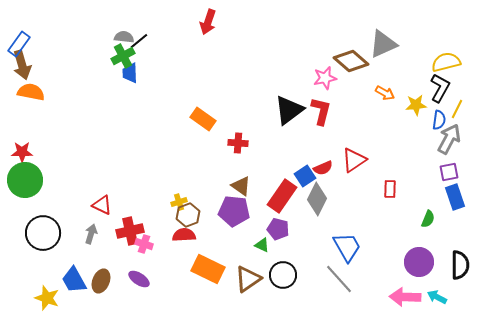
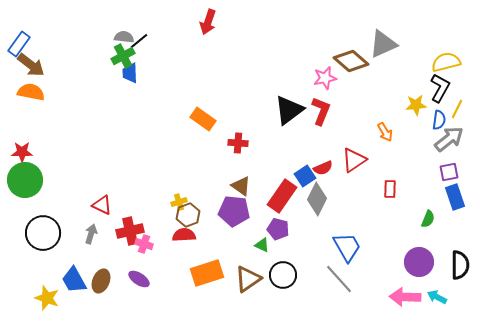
brown arrow at (22, 65): moved 9 px right; rotated 36 degrees counterclockwise
orange arrow at (385, 93): moved 39 px down; rotated 30 degrees clockwise
red L-shape at (321, 111): rotated 8 degrees clockwise
gray arrow at (449, 139): rotated 24 degrees clockwise
orange rectangle at (208, 269): moved 1 px left, 4 px down; rotated 44 degrees counterclockwise
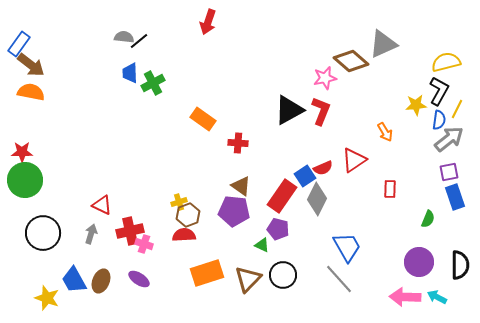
green cross at (123, 56): moved 30 px right, 27 px down
black L-shape at (440, 88): moved 1 px left, 3 px down
black triangle at (289, 110): rotated 8 degrees clockwise
brown triangle at (248, 279): rotated 12 degrees counterclockwise
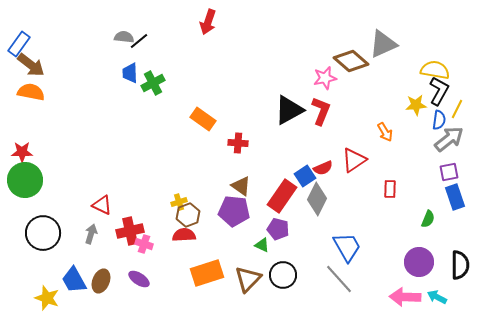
yellow semicircle at (446, 62): moved 11 px left, 8 px down; rotated 24 degrees clockwise
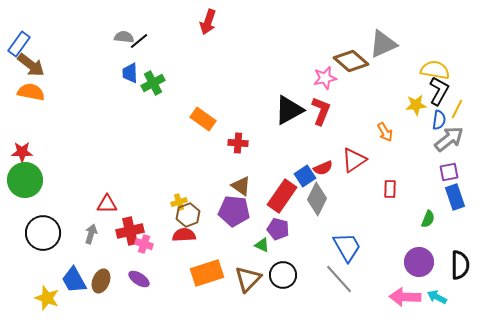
red triangle at (102, 205): moved 5 px right, 1 px up; rotated 25 degrees counterclockwise
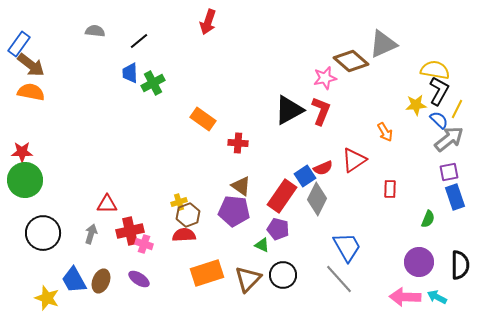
gray semicircle at (124, 37): moved 29 px left, 6 px up
blue semicircle at (439, 120): rotated 54 degrees counterclockwise
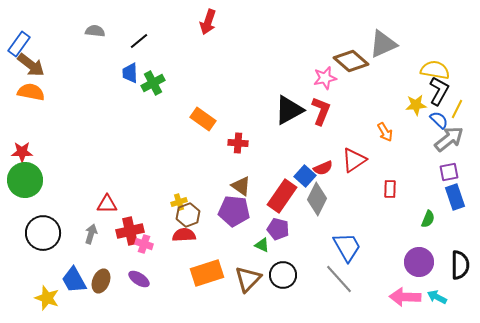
blue square at (305, 176): rotated 15 degrees counterclockwise
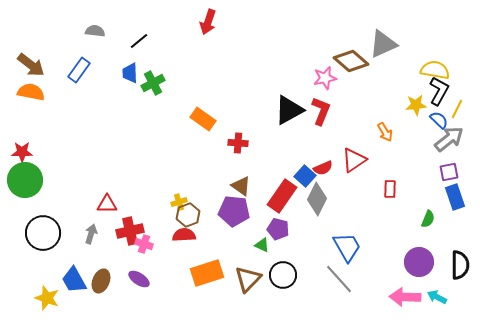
blue rectangle at (19, 44): moved 60 px right, 26 px down
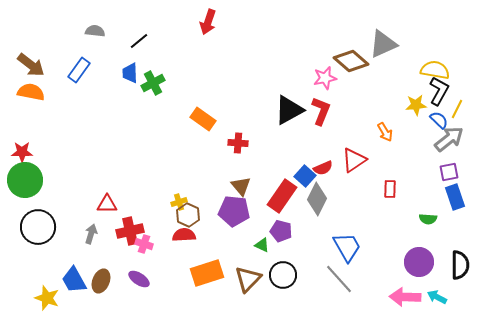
brown triangle at (241, 186): rotated 15 degrees clockwise
brown hexagon at (188, 215): rotated 15 degrees counterclockwise
green semicircle at (428, 219): rotated 72 degrees clockwise
purple pentagon at (278, 229): moved 3 px right, 2 px down
black circle at (43, 233): moved 5 px left, 6 px up
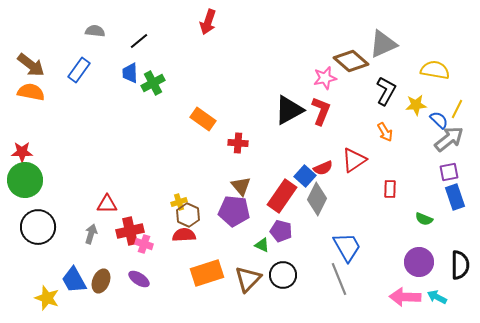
black L-shape at (439, 91): moved 53 px left
green semicircle at (428, 219): moved 4 px left; rotated 18 degrees clockwise
gray line at (339, 279): rotated 20 degrees clockwise
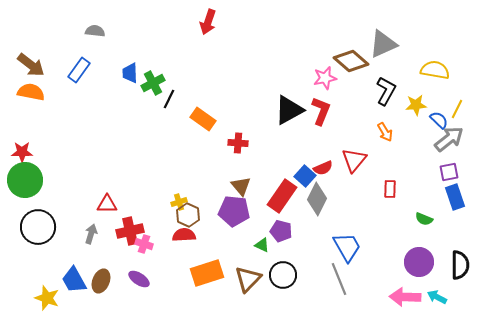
black line at (139, 41): moved 30 px right, 58 px down; rotated 24 degrees counterclockwise
red triangle at (354, 160): rotated 16 degrees counterclockwise
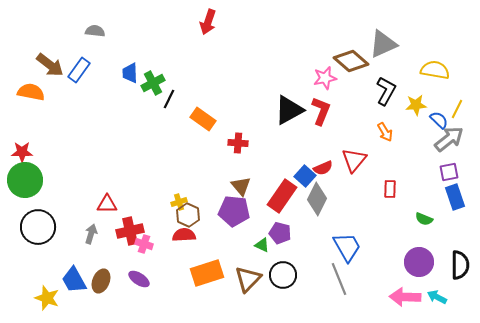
brown arrow at (31, 65): moved 19 px right
purple pentagon at (281, 231): moved 1 px left, 2 px down
